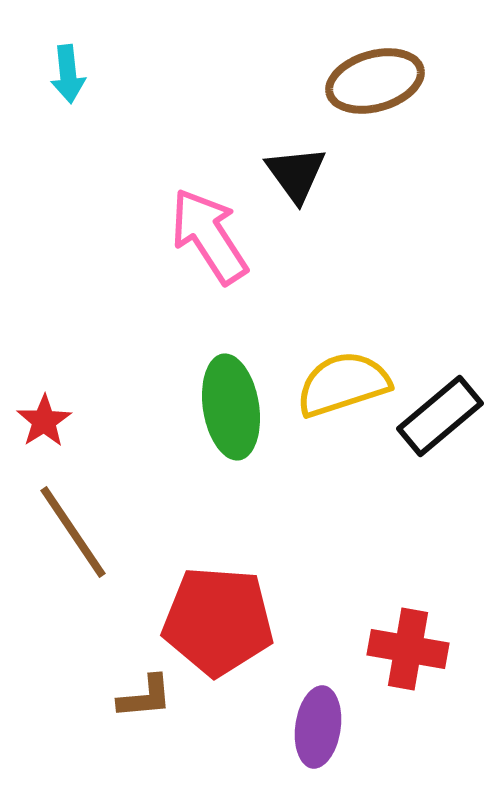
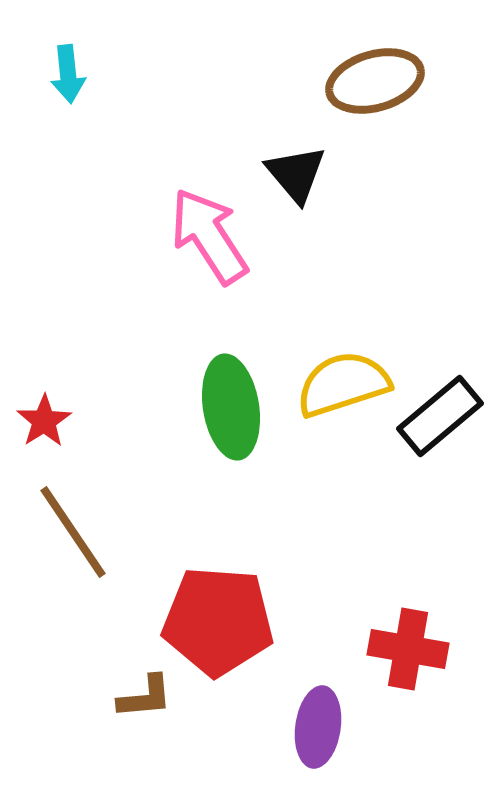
black triangle: rotated 4 degrees counterclockwise
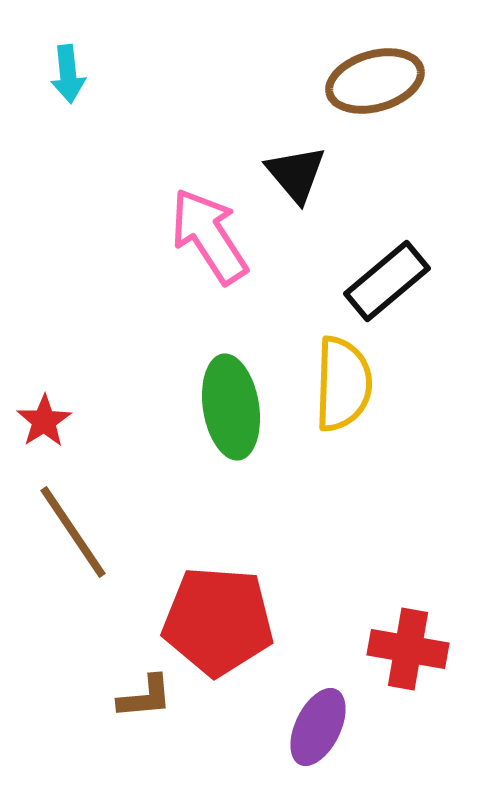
yellow semicircle: rotated 110 degrees clockwise
black rectangle: moved 53 px left, 135 px up
purple ellipse: rotated 18 degrees clockwise
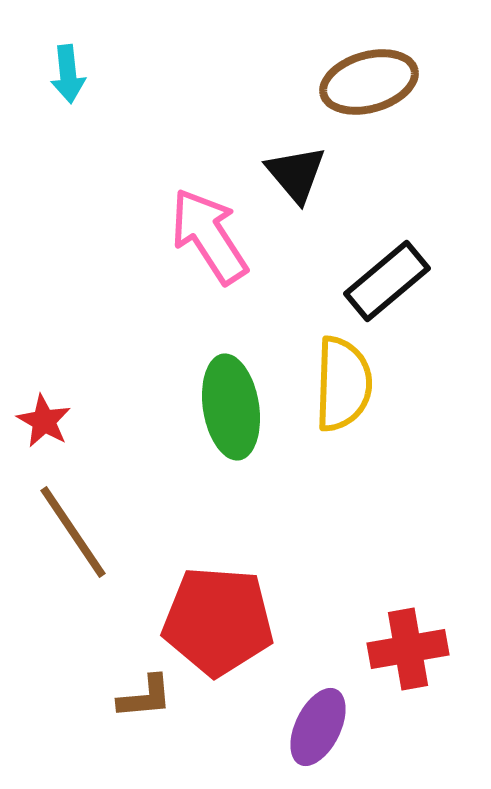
brown ellipse: moved 6 px left, 1 px down
red star: rotated 10 degrees counterclockwise
red cross: rotated 20 degrees counterclockwise
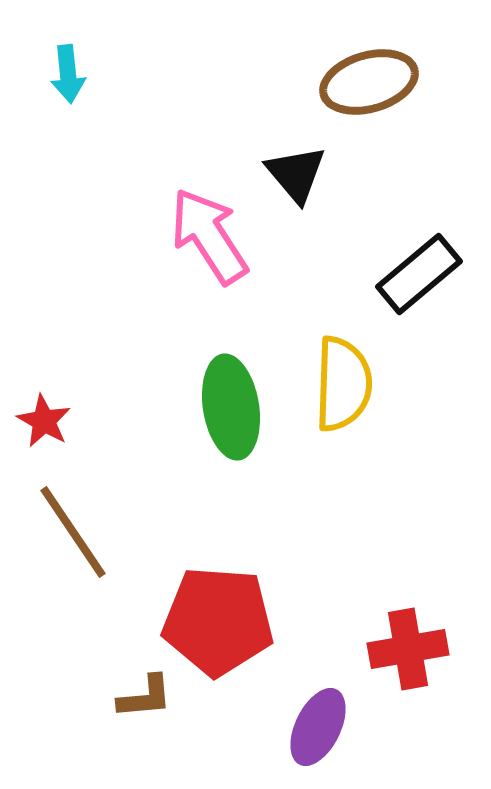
black rectangle: moved 32 px right, 7 px up
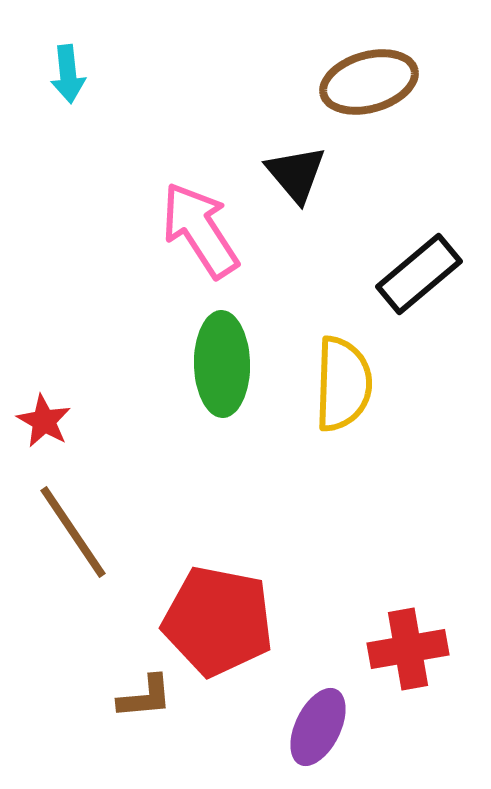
pink arrow: moved 9 px left, 6 px up
green ellipse: moved 9 px left, 43 px up; rotated 8 degrees clockwise
red pentagon: rotated 7 degrees clockwise
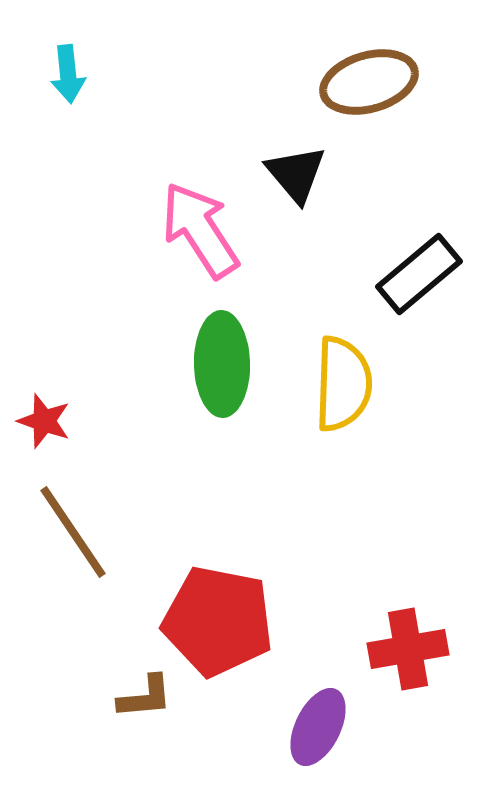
red star: rotated 10 degrees counterclockwise
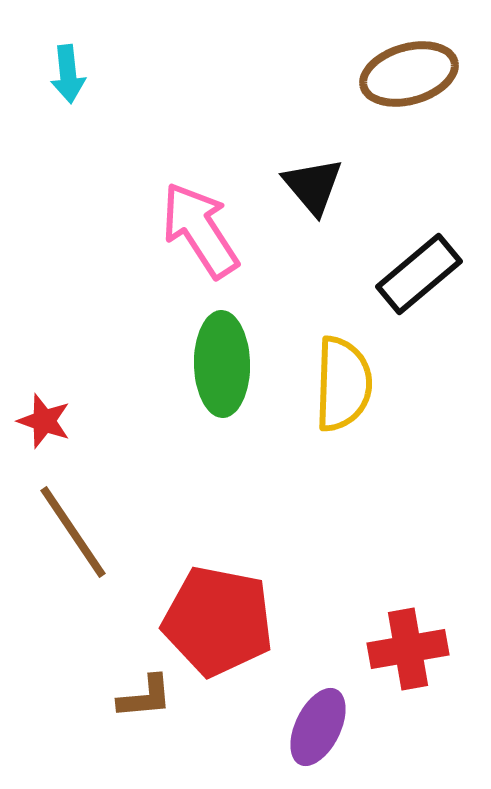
brown ellipse: moved 40 px right, 8 px up
black triangle: moved 17 px right, 12 px down
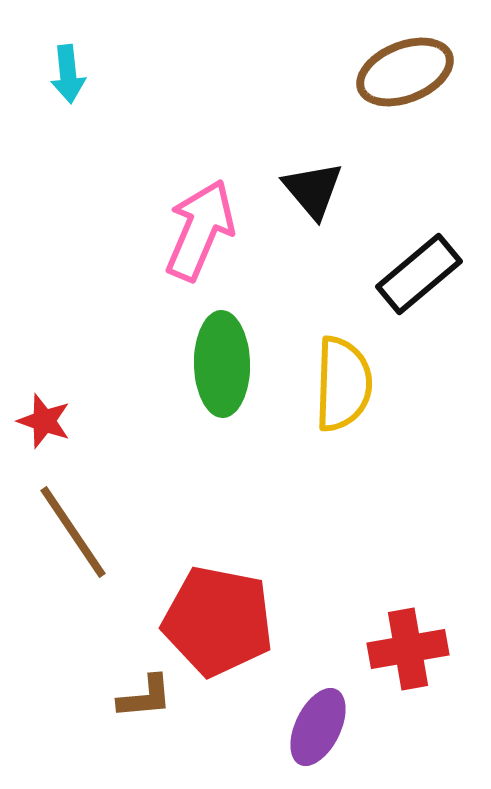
brown ellipse: moved 4 px left, 2 px up; rotated 6 degrees counterclockwise
black triangle: moved 4 px down
pink arrow: rotated 56 degrees clockwise
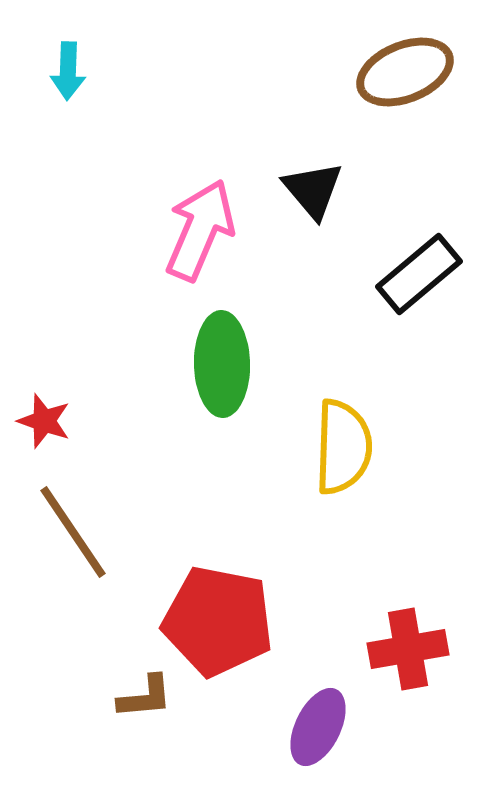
cyan arrow: moved 3 px up; rotated 8 degrees clockwise
yellow semicircle: moved 63 px down
